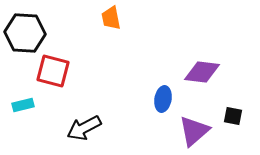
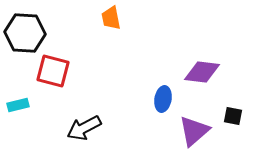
cyan rectangle: moved 5 px left
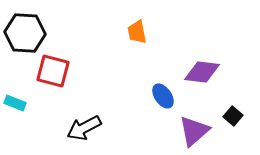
orange trapezoid: moved 26 px right, 14 px down
blue ellipse: moved 3 px up; rotated 45 degrees counterclockwise
cyan rectangle: moved 3 px left, 2 px up; rotated 35 degrees clockwise
black square: rotated 30 degrees clockwise
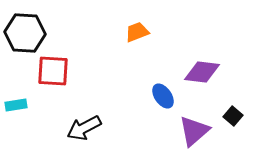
orange trapezoid: rotated 80 degrees clockwise
red square: rotated 12 degrees counterclockwise
cyan rectangle: moved 1 px right, 2 px down; rotated 30 degrees counterclockwise
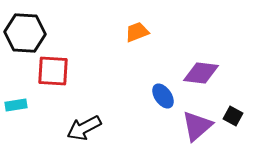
purple diamond: moved 1 px left, 1 px down
black square: rotated 12 degrees counterclockwise
purple triangle: moved 3 px right, 5 px up
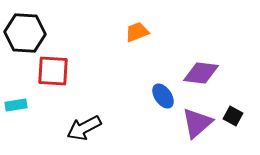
purple triangle: moved 3 px up
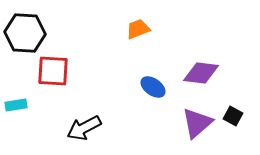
orange trapezoid: moved 1 px right, 3 px up
blue ellipse: moved 10 px left, 9 px up; rotated 20 degrees counterclockwise
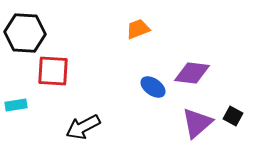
purple diamond: moved 9 px left
black arrow: moved 1 px left, 1 px up
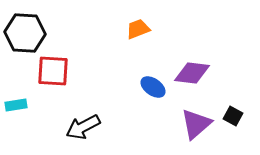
purple triangle: moved 1 px left, 1 px down
